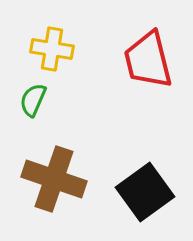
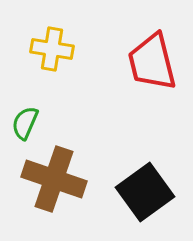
red trapezoid: moved 4 px right, 2 px down
green semicircle: moved 8 px left, 23 px down
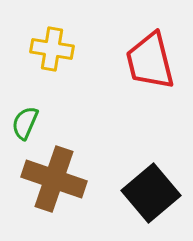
red trapezoid: moved 2 px left, 1 px up
black square: moved 6 px right, 1 px down; rotated 4 degrees counterclockwise
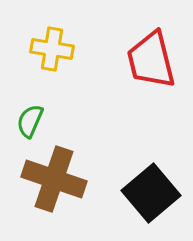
red trapezoid: moved 1 px right, 1 px up
green semicircle: moved 5 px right, 2 px up
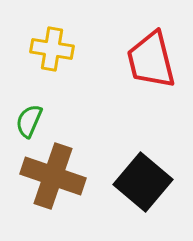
green semicircle: moved 1 px left
brown cross: moved 1 px left, 3 px up
black square: moved 8 px left, 11 px up; rotated 10 degrees counterclockwise
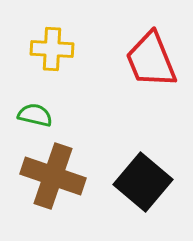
yellow cross: rotated 6 degrees counterclockwise
red trapezoid: rotated 8 degrees counterclockwise
green semicircle: moved 6 px right, 6 px up; rotated 80 degrees clockwise
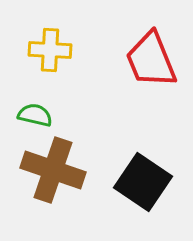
yellow cross: moved 2 px left, 1 px down
brown cross: moved 6 px up
black square: rotated 6 degrees counterclockwise
